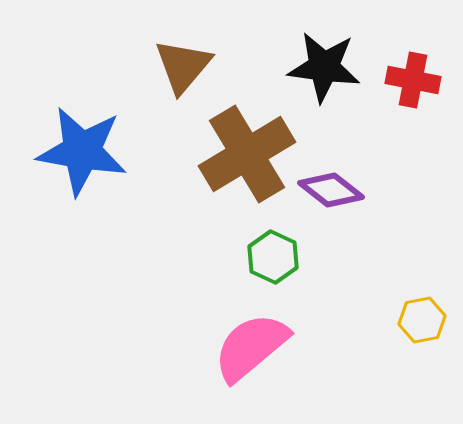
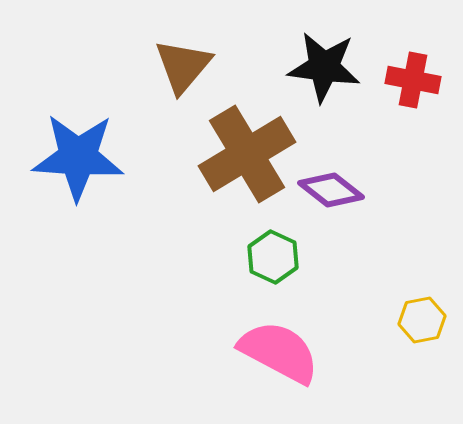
blue star: moved 4 px left, 6 px down; rotated 6 degrees counterclockwise
pink semicircle: moved 28 px right, 5 px down; rotated 68 degrees clockwise
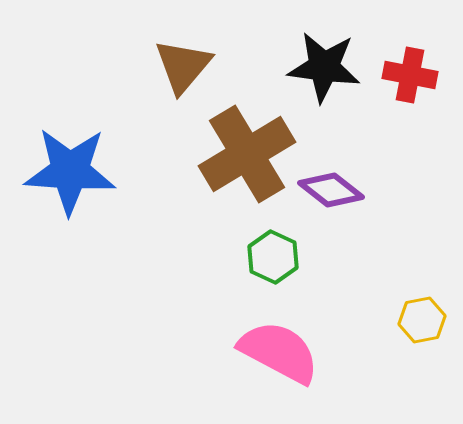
red cross: moved 3 px left, 5 px up
blue star: moved 8 px left, 14 px down
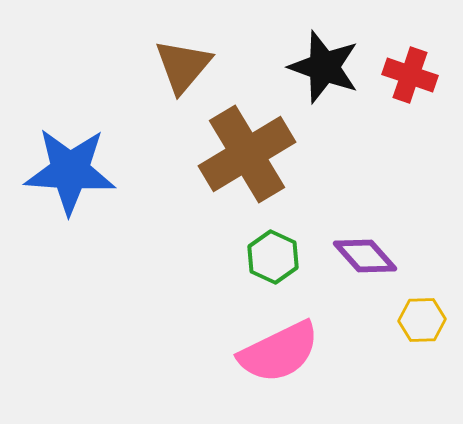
black star: rotated 12 degrees clockwise
red cross: rotated 8 degrees clockwise
purple diamond: moved 34 px right, 66 px down; rotated 10 degrees clockwise
yellow hexagon: rotated 9 degrees clockwise
pink semicircle: rotated 126 degrees clockwise
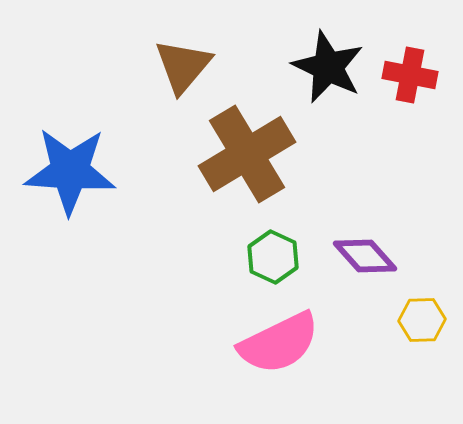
black star: moved 4 px right; rotated 6 degrees clockwise
red cross: rotated 8 degrees counterclockwise
pink semicircle: moved 9 px up
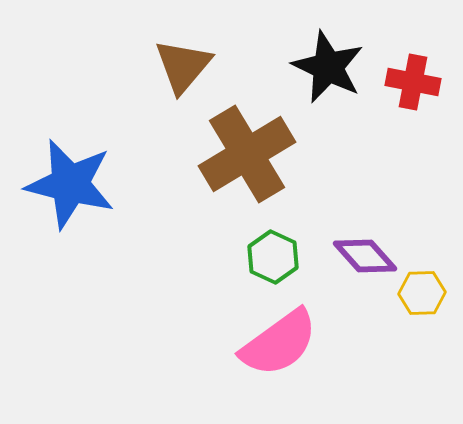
red cross: moved 3 px right, 7 px down
blue star: moved 13 px down; rotated 10 degrees clockwise
yellow hexagon: moved 27 px up
pink semicircle: rotated 10 degrees counterclockwise
